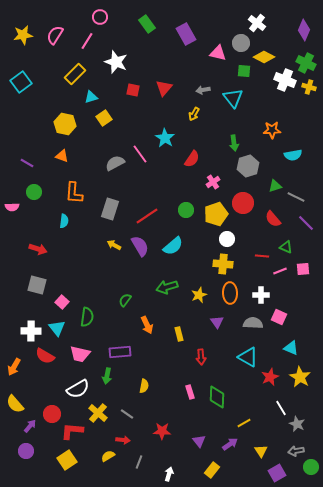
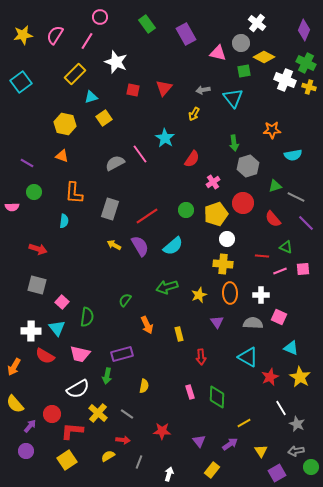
green square at (244, 71): rotated 16 degrees counterclockwise
purple rectangle at (120, 352): moved 2 px right, 2 px down; rotated 10 degrees counterclockwise
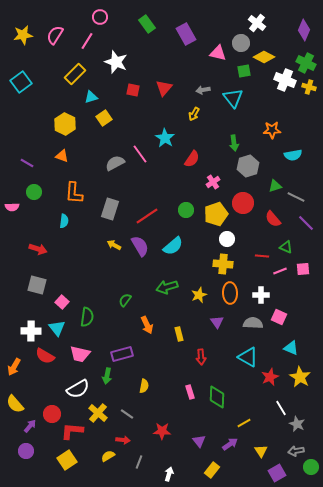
yellow hexagon at (65, 124): rotated 15 degrees clockwise
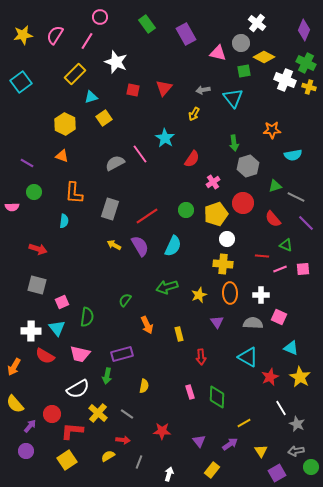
cyan semicircle at (173, 246): rotated 25 degrees counterclockwise
green triangle at (286, 247): moved 2 px up
pink line at (280, 271): moved 2 px up
pink square at (62, 302): rotated 24 degrees clockwise
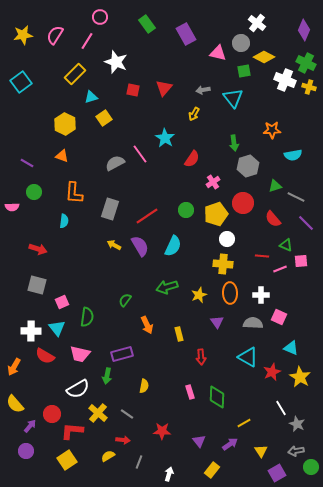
pink square at (303, 269): moved 2 px left, 8 px up
red star at (270, 377): moved 2 px right, 5 px up
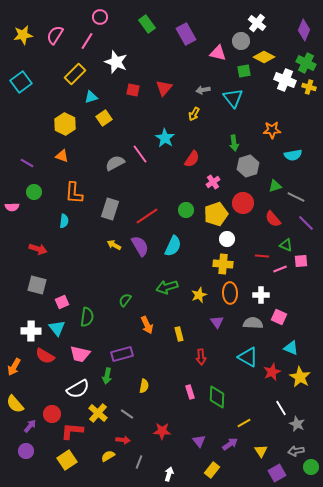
gray circle at (241, 43): moved 2 px up
